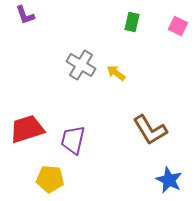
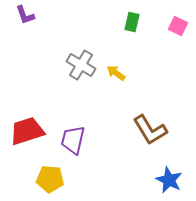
red trapezoid: moved 2 px down
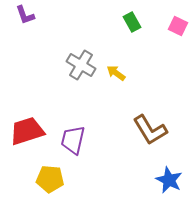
green rectangle: rotated 42 degrees counterclockwise
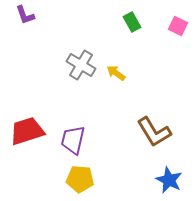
brown L-shape: moved 4 px right, 2 px down
yellow pentagon: moved 30 px right
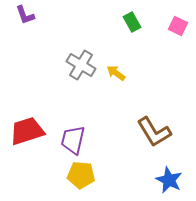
yellow pentagon: moved 1 px right, 4 px up
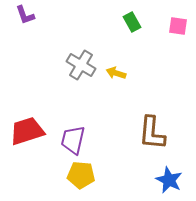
pink square: rotated 18 degrees counterclockwise
yellow arrow: rotated 18 degrees counterclockwise
brown L-shape: moved 2 px left, 1 px down; rotated 36 degrees clockwise
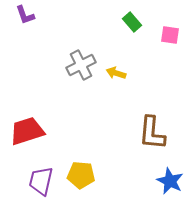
green rectangle: rotated 12 degrees counterclockwise
pink square: moved 8 px left, 9 px down
gray cross: rotated 32 degrees clockwise
purple trapezoid: moved 32 px left, 41 px down
blue star: moved 1 px right, 1 px down
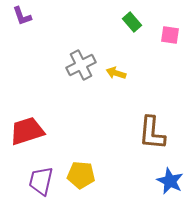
purple L-shape: moved 3 px left, 1 px down
